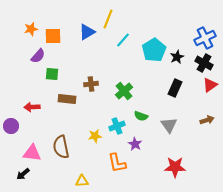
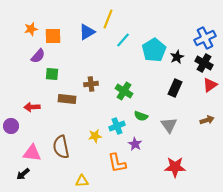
green cross: rotated 18 degrees counterclockwise
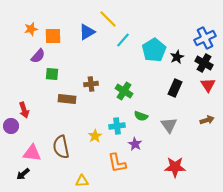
yellow line: rotated 66 degrees counterclockwise
red triangle: moved 2 px left; rotated 28 degrees counterclockwise
red arrow: moved 8 px left, 3 px down; rotated 105 degrees counterclockwise
cyan cross: rotated 14 degrees clockwise
yellow star: rotated 24 degrees counterclockwise
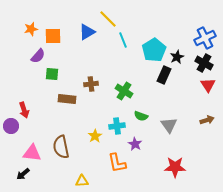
cyan line: rotated 63 degrees counterclockwise
black rectangle: moved 11 px left, 13 px up
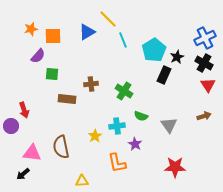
brown arrow: moved 3 px left, 4 px up
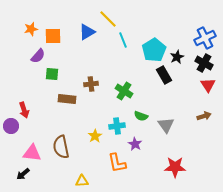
black rectangle: rotated 54 degrees counterclockwise
gray triangle: moved 3 px left
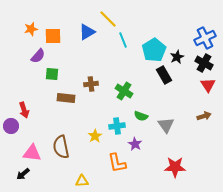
brown rectangle: moved 1 px left, 1 px up
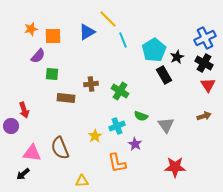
green cross: moved 4 px left
cyan cross: rotated 14 degrees counterclockwise
brown semicircle: moved 1 px left, 1 px down; rotated 10 degrees counterclockwise
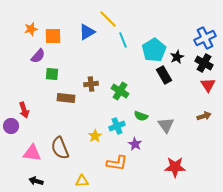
orange L-shape: rotated 70 degrees counterclockwise
black arrow: moved 13 px right, 7 px down; rotated 56 degrees clockwise
